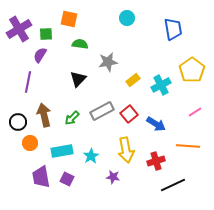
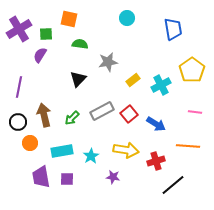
purple line: moved 9 px left, 5 px down
pink line: rotated 40 degrees clockwise
yellow arrow: rotated 70 degrees counterclockwise
purple square: rotated 24 degrees counterclockwise
black line: rotated 15 degrees counterclockwise
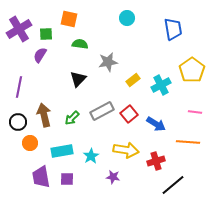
orange line: moved 4 px up
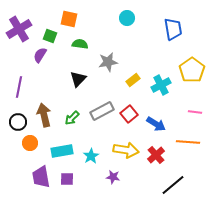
green square: moved 4 px right, 2 px down; rotated 24 degrees clockwise
red cross: moved 6 px up; rotated 24 degrees counterclockwise
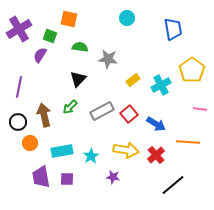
green semicircle: moved 3 px down
gray star: moved 3 px up; rotated 18 degrees clockwise
pink line: moved 5 px right, 3 px up
green arrow: moved 2 px left, 11 px up
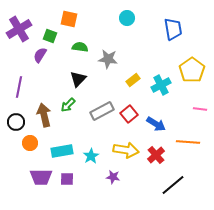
green arrow: moved 2 px left, 2 px up
black circle: moved 2 px left
purple trapezoid: rotated 80 degrees counterclockwise
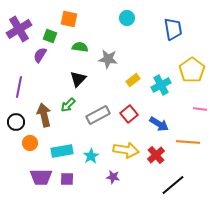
gray rectangle: moved 4 px left, 4 px down
blue arrow: moved 3 px right
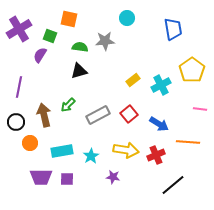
gray star: moved 3 px left, 18 px up; rotated 12 degrees counterclockwise
black triangle: moved 1 px right, 8 px up; rotated 30 degrees clockwise
red cross: rotated 18 degrees clockwise
